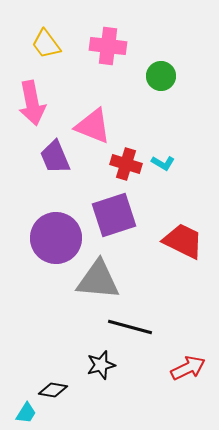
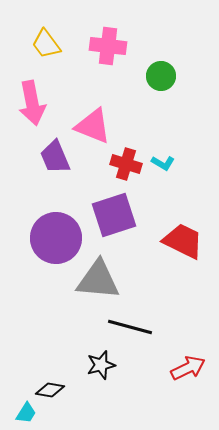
black diamond: moved 3 px left
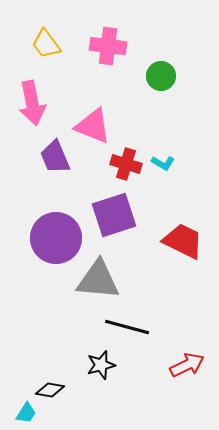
black line: moved 3 px left
red arrow: moved 1 px left, 3 px up
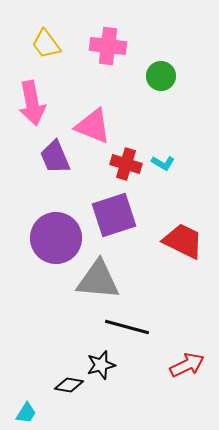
black diamond: moved 19 px right, 5 px up
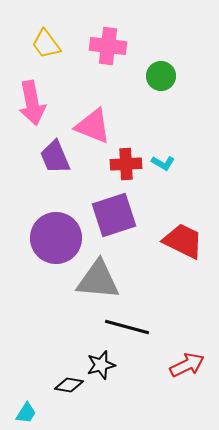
red cross: rotated 20 degrees counterclockwise
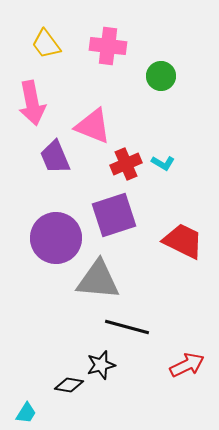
red cross: rotated 20 degrees counterclockwise
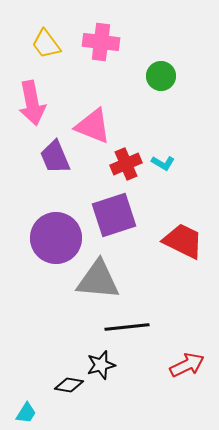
pink cross: moved 7 px left, 4 px up
black line: rotated 21 degrees counterclockwise
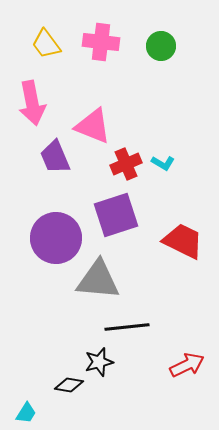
green circle: moved 30 px up
purple square: moved 2 px right
black star: moved 2 px left, 3 px up
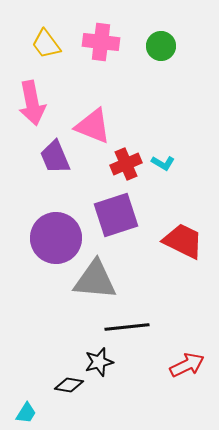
gray triangle: moved 3 px left
